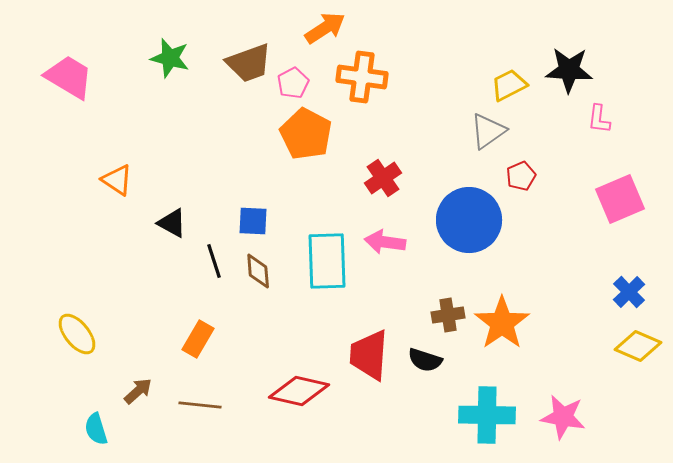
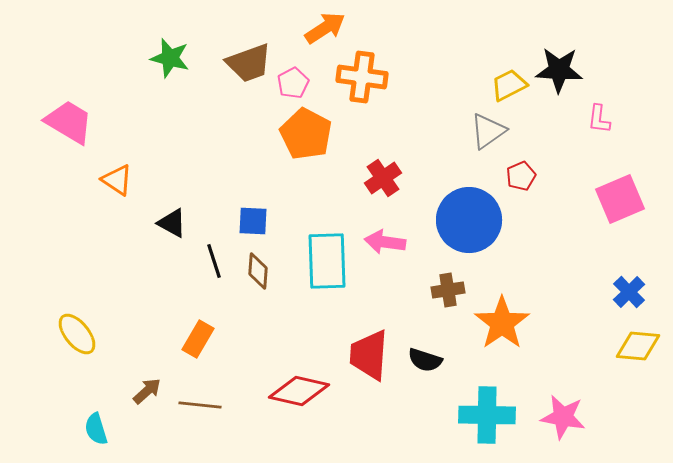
black star: moved 10 px left
pink trapezoid: moved 45 px down
brown diamond: rotated 9 degrees clockwise
brown cross: moved 25 px up
yellow diamond: rotated 18 degrees counterclockwise
brown arrow: moved 9 px right
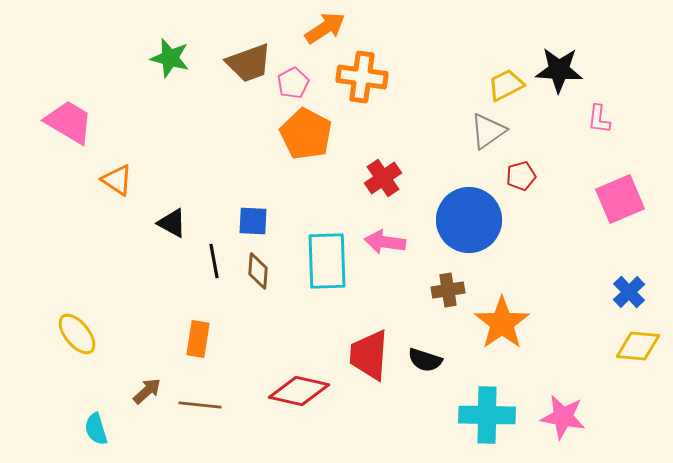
yellow trapezoid: moved 3 px left
red pentagon: rotated 8 degrees clockwise
black line: rotated 8 degrees clockwise
orange rectangle: rotated 21 degrees counterclockwise
